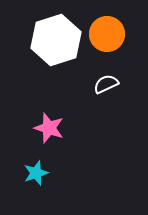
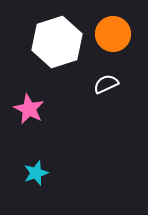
orange circle: moved 6 px right
white hexagon: moved 1 px right, 2 px down
pink star: moved 20 px left, 19 px up; rotated 8 degrees clockwise
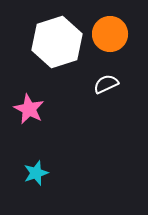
orange circle: moved 3 px left
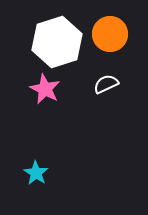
pink star: moved 16 px right, 20 px up
cyan star: rotated 20 degrees counterclockwise
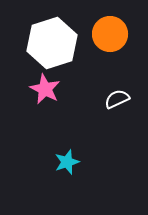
white hexagon: moved 5 px left, 1 px down
white semicircle: moved 11 px right, 15 px down
cyan star: moved 31 px right, 11 px up; rotated 20 degrees clockwise
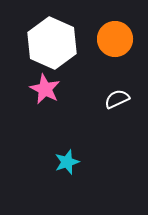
orange circle: moved 5 px right, 5 px down
white hexagon: rotated 18 degrees counterclockwise
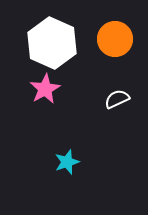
pink star: rotated 16 degrees clockwise
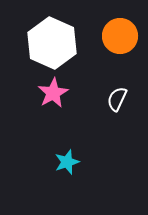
orange circle: moved 5 px right, 3 px up
pink star: moved 8 px right, 4 px down
white semicircle: rotated 40 degrees counterclockwise
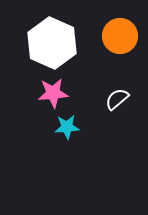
pink star: rotated 24 degrees clockwise
white semicircle: rotated 25 degrees clockwise
cyan star: moved 35 px up; rotated 15 degrees clockwise
